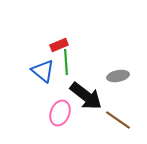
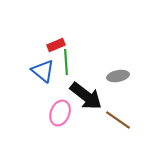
red rectangle: moved 3 px left
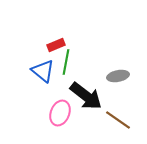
green line: rotated 15 degrees clockwise
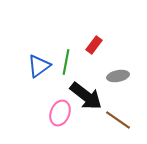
red rectangle: moved 38 px right; rotated 30 degrees counterclockwise
blue triangle: moved 4 px left, 5 px up; rotated 45 degrees clockwise
